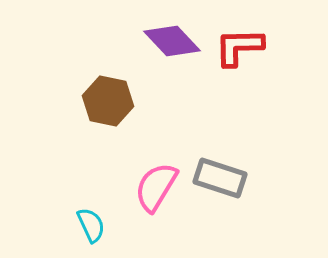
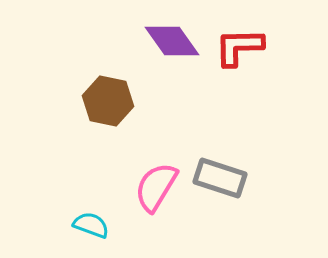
purple diamond: rotated 8 degrees clockwise
cyan semicircle: rotated 45 degrees counterclockwise
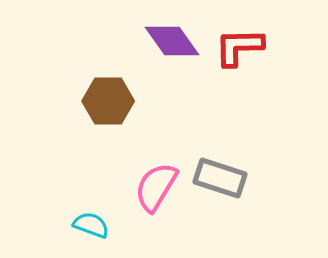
brown hexagon: rotated 12 degrees counterclockwise
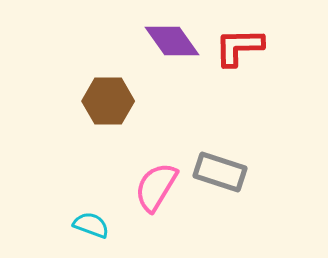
gray rectangle: moved 6 px up
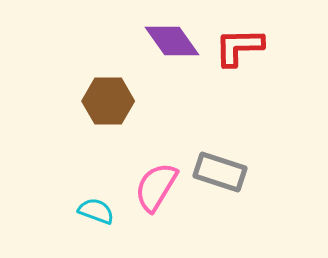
cyan semicircle: moved 5 px right, 14 px up
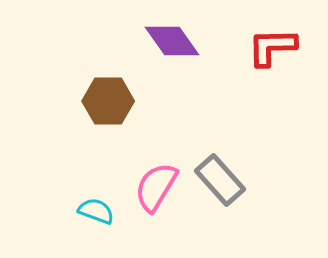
red L-shape: moved 33 px right
gray rectangle: moved 8 px down; rotated 30 degrees clockwise
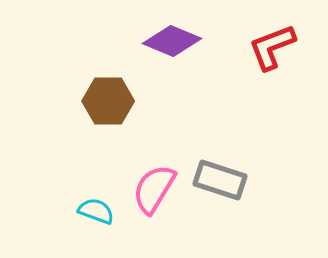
purple diamond: rotated 32 degrees counterclockwise
red L-shape: rotated 20 degrees counterclockwise
gray rectangle: rotated 30 degrees counterclockwise
pink semicircle: moved 2 px left, 2 px down
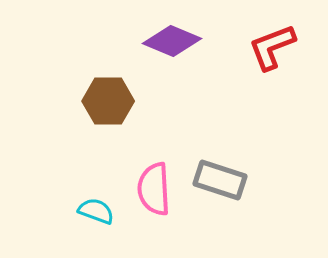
pink semicircle: rotated 34 degrees counterclockwise
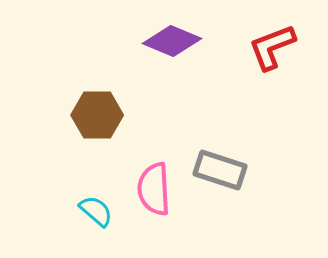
brown hexagon: moved 11 px left, 14 px down
gray rectangle: moved 10 px up
cyan semicircle: rotated 21 degrees clockwise
